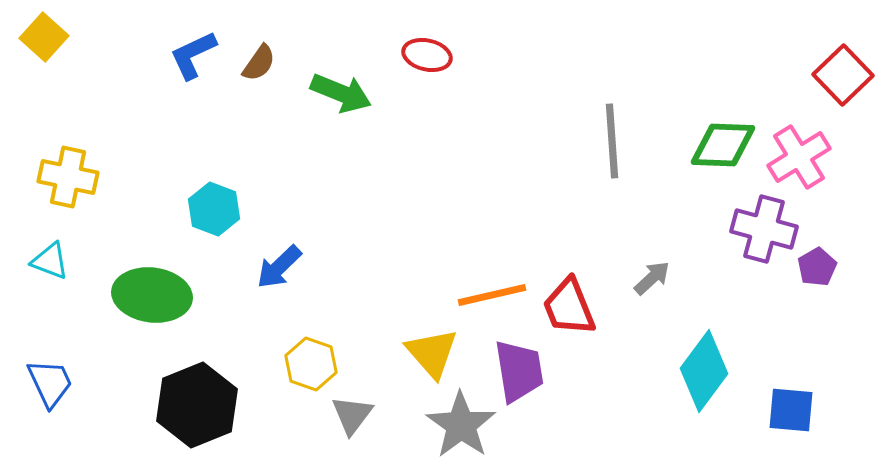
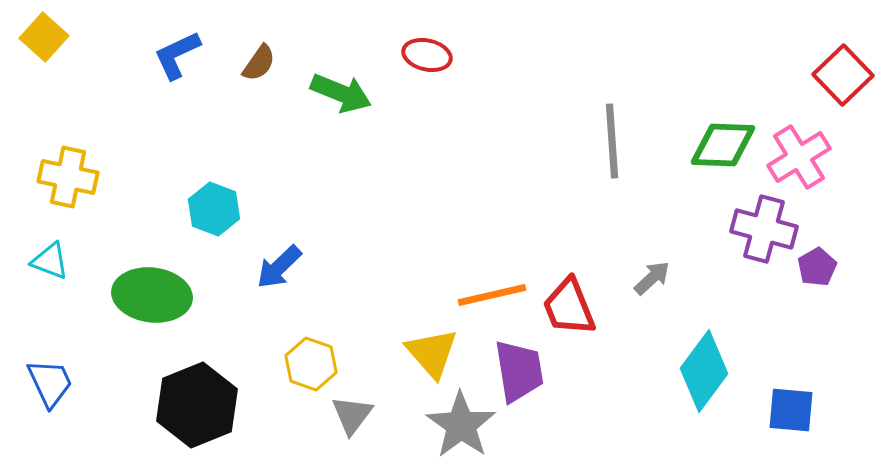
blue L-shape: moved 16 px left
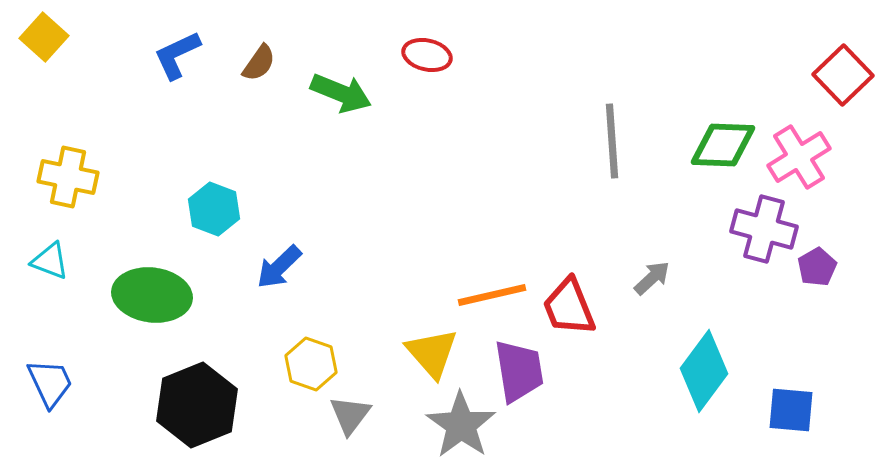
gray triangle: moved 2 px left
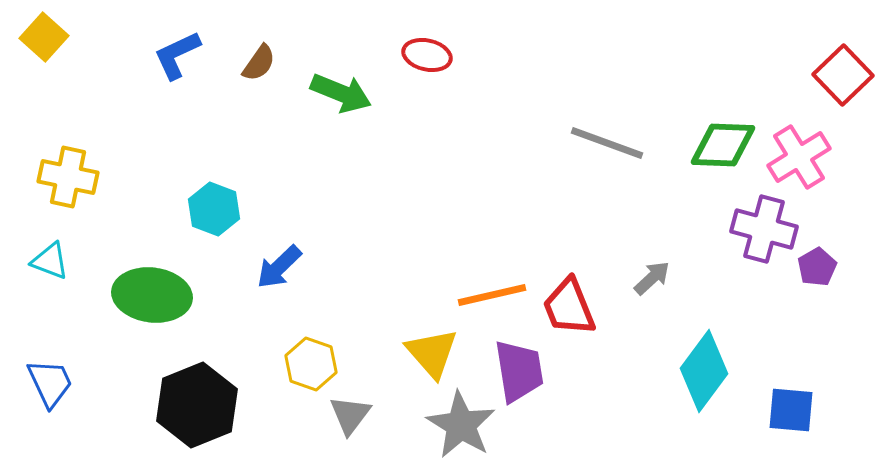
gray line: moved 5 px left, 2 px down; rotated 66 degrees counterclockwise
gray star: rotated 4 degrees counterclockwise
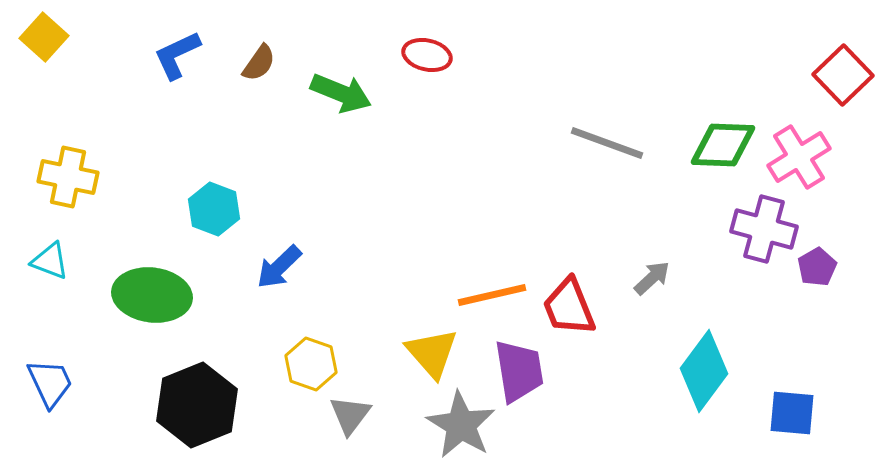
blue square: moved 1 px right, 3 px down
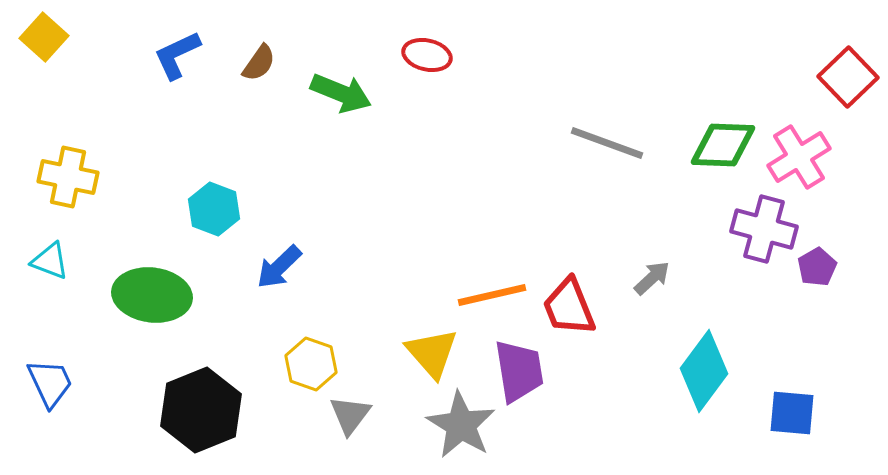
red square: moved 5 px right, 2 px down
black hexagon: moved 4 px right, 5 px down
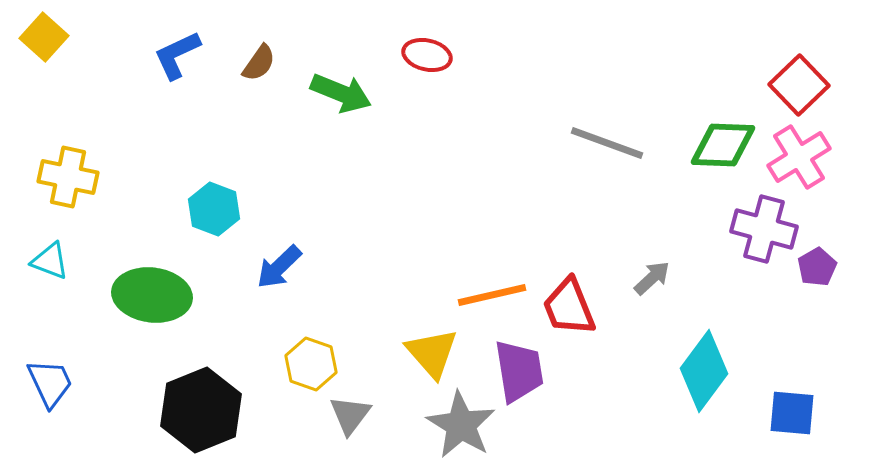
red square: moved 49 px left, 8 px down
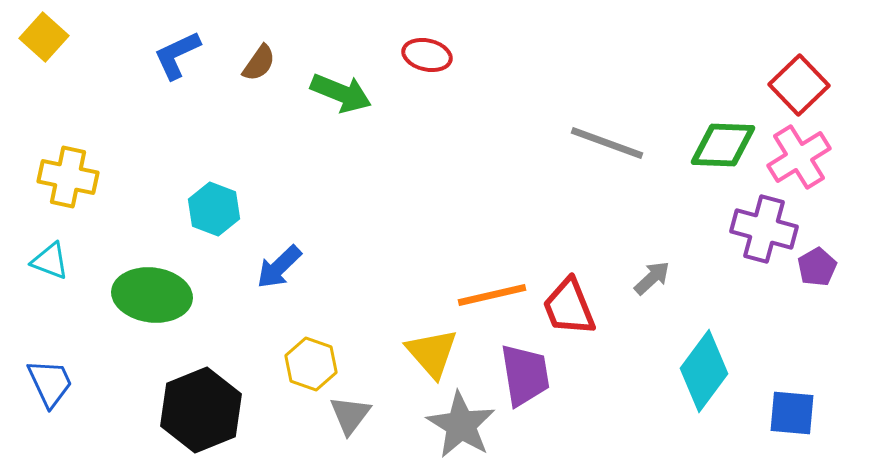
purple trapezoid: moved 6 px right, 4 px down
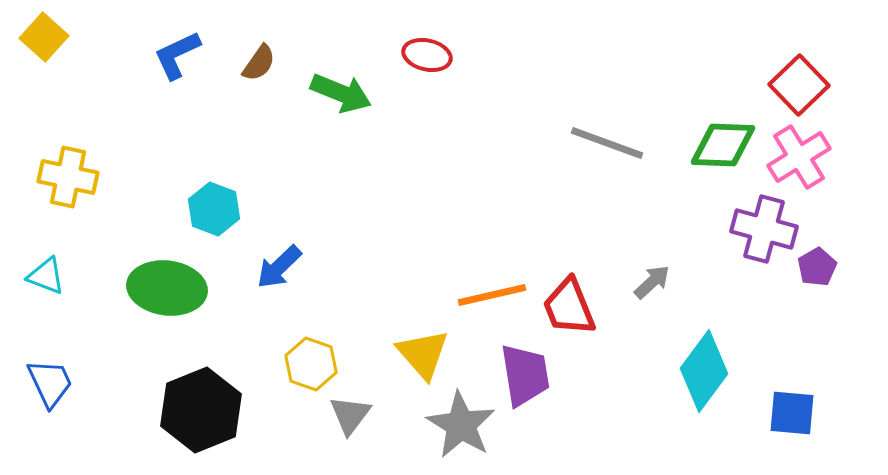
cyan triangle: moved 4 px left, 15 px down
gray arrow: moved 4 px down
green ellipse: moved 15 px right, 7 px up
yellow triangle: moved 9 px left, 1 px down
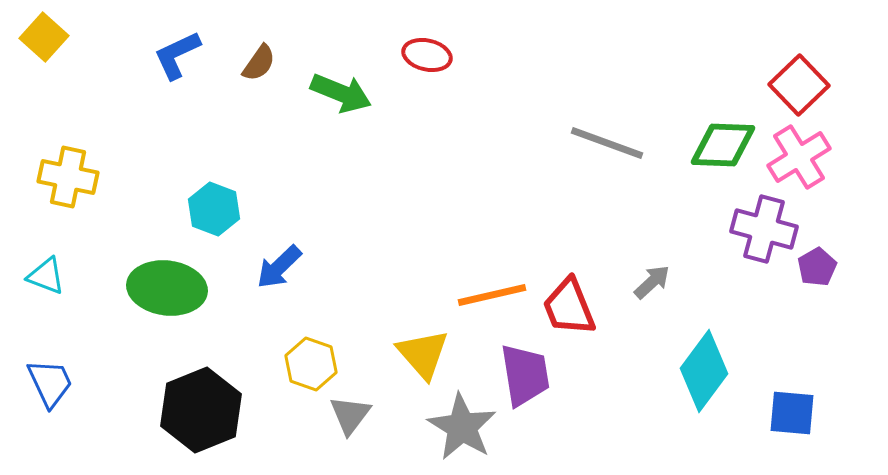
gray star: moved 1 px right, 2 px down
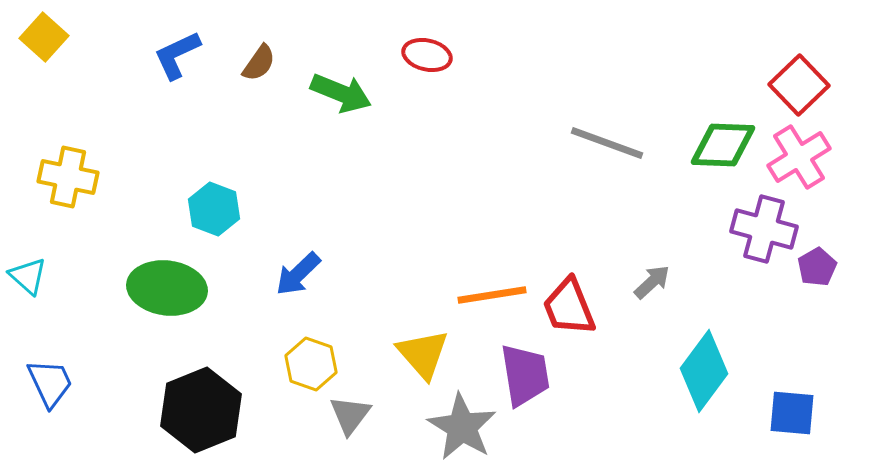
blue arrow: moved 19 px right, 7 px down
cyan triangle: moved 18 px left; rotated 21 degrees clockwise
orange line: rotated 4 degrees clockwise
